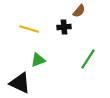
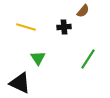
brown semicircle: moved 4 px right
yellow line: moved 3 px left, 2 px up
green triangle: moved 2 px up; rotated 42 degrees counterclockwise
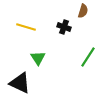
brown semicircle: rotated 24 degrees counterclockwise
black cross: rotated 24 degrees clockwise
green line: moved 2 px up
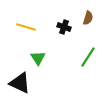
brown semicircle: moved 5 px right, 7 px down
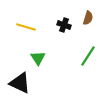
black cross: moved 2 px up
green line: moved 1 px up
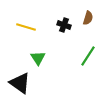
black triangle: rotated 10 degrees clockwise
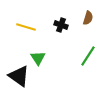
black cross: moved 3 px left
black triangle: moved 1 px left, 7 px up
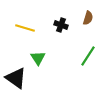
yellow line: moved 1 px left, 1 px down
black triangle: moved 3 px left, 2 px down
